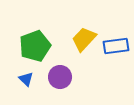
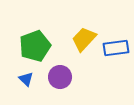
blue rectangle: moved 2 px down
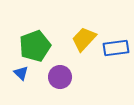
blue triangle: moved 5 px left, 6 px up
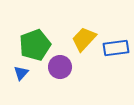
green pentagon: moved 1 px up
blue triangle: rotated 28 degrees clockwise
purple circle: moved 10 px up
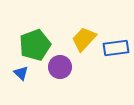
blue triangle: rotated 28 degrees counterclockwise
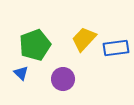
purple circle: moved 3 px right, 12 px down
